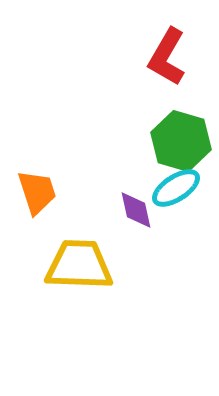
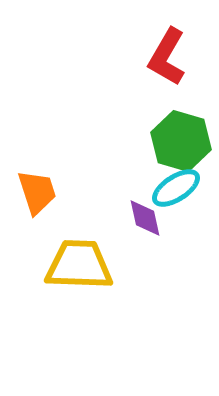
purple diamond: moved 9 px right, 8 px down
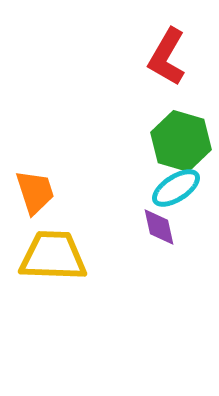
orange trapezoid: moved 2 px left
purple diamond: moved 14 px right, 9 px down
yellow trapezoid: moved 26 px left, 9 px up
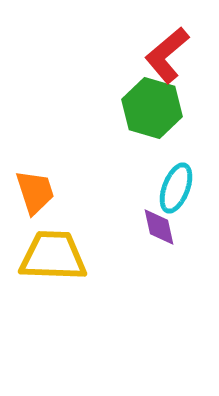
red L-shape: moved 2 px up; rotated 20 degrees clockwise
green hexagon: moved 29 px left, 33 px up
cyan ellipse: rotated 36 degrees counterclockwise
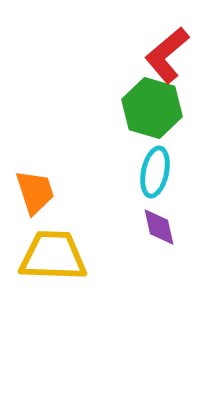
cyan ellipse: moved 21 px left, 16 px up; rotated 9 degrees counterclockwise
